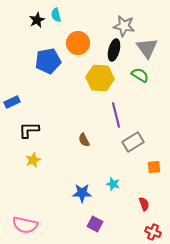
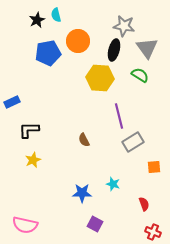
orange circle: moved 2 px up
blue pentagon: moved 8 px up
purple line: moved 3 px right, 1 px down
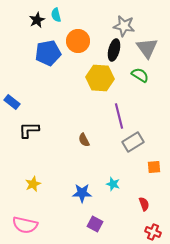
blue rectangle: rotated 63 degrees clockwise
yellow star: moved 24 px down
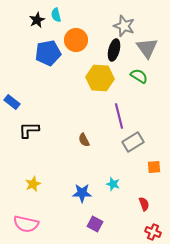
gray star: rotated 10 degrees clockwise
orange circle: moved 2 px left, 1 px up
green semicircle: moved 1 px left, 1 px down
pink semicircle: moved 1 px right, 1 px up
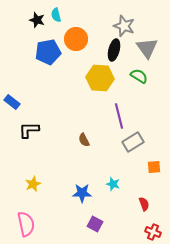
black star: rotated 28 degrees counterclockwise
orange circle: moved 1 px up
blue pentagon: moved 1 px up
pink semicircle: rotated 115 degrees counterclockwise
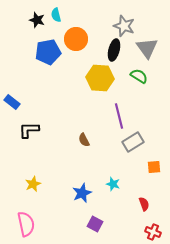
blue star: rotated 24 degrees counterclockwise
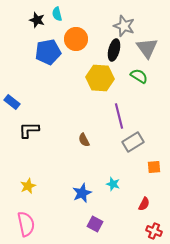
cyan semicircle: moved 1 px right, 1 px up
yellow star: moved 5 px left, 2 px down
red semicircle: rotated 48 degrees clockwise
red cross: moved 1 px right, 1 px up
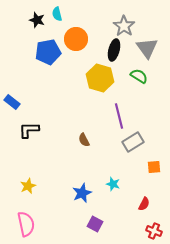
gray star: rotated 15 degrees clockwise
yellow hexagon: rotated 12 degrees clockwise
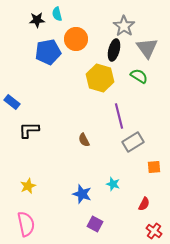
black star: rotated 21 degrees counterclockwise
blue star: moved 1 px down; rotated 30 degrees counterclockwise
red cross: rotated 14 degrees clockwise
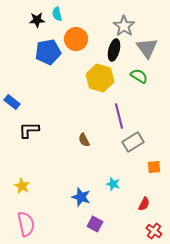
yellow star: moved 6 px left; rotated 21 degrees counterclockwise
blue star: moved 1 px left, 3 px down
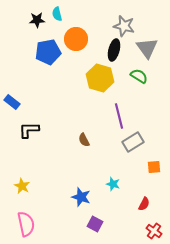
gray star: rotated 20 degrees counterclockwise
